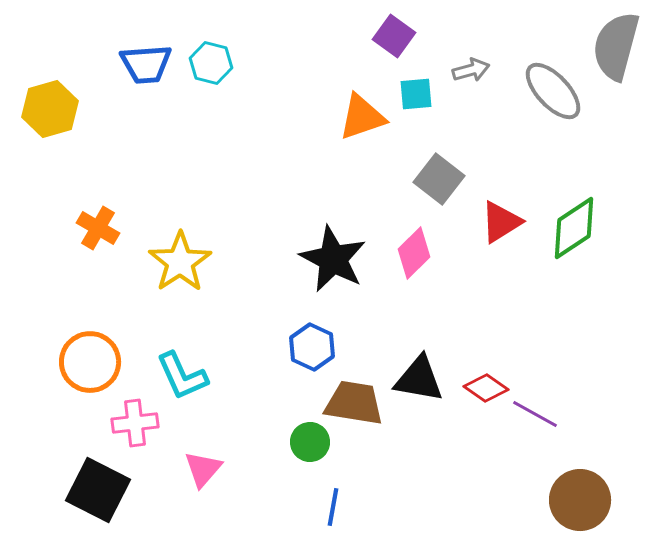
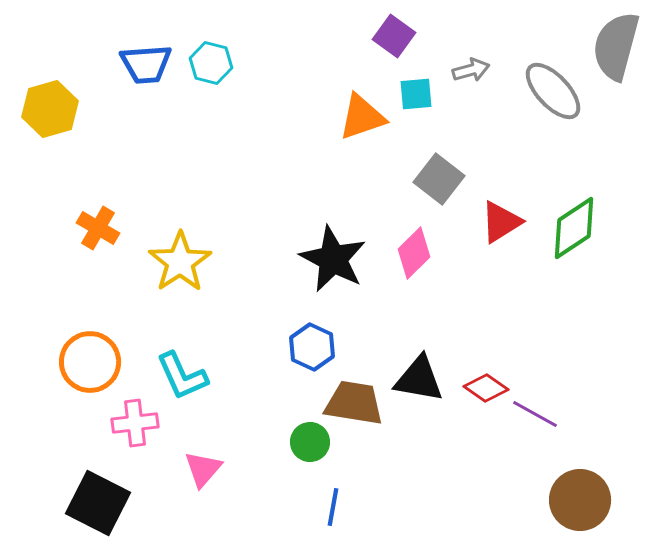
black square: moved 13 px down
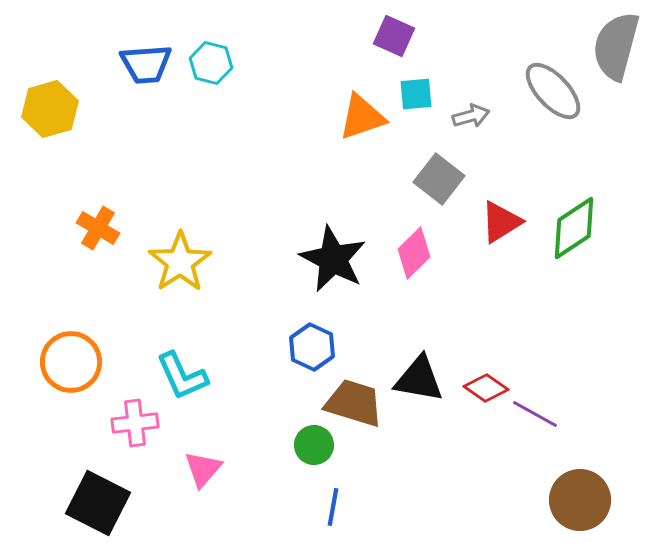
purple square: rotated 12 degrees counterclockwise
gray arrow: moved 46 px down
orange circle: moved 19 px left
brown trapezoid: rotated 8 degrees clockwise
green circle: moved 4 px right, 3 px down
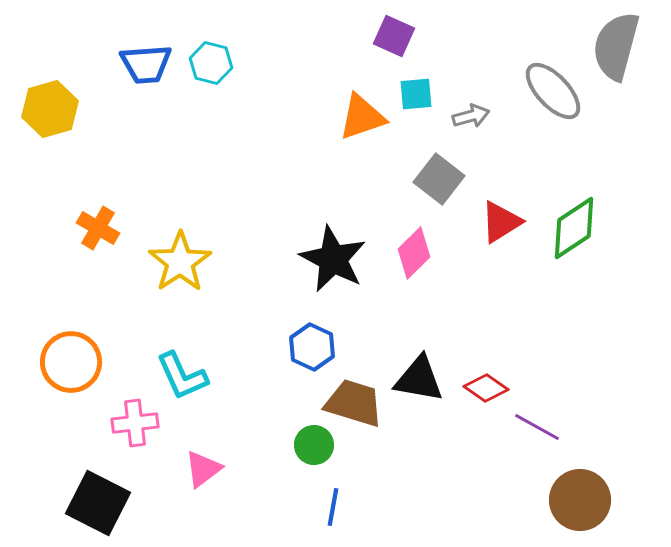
purple line: moved 2 px right, 13 px down
pink triangle: rotated 12 degrees clockwise
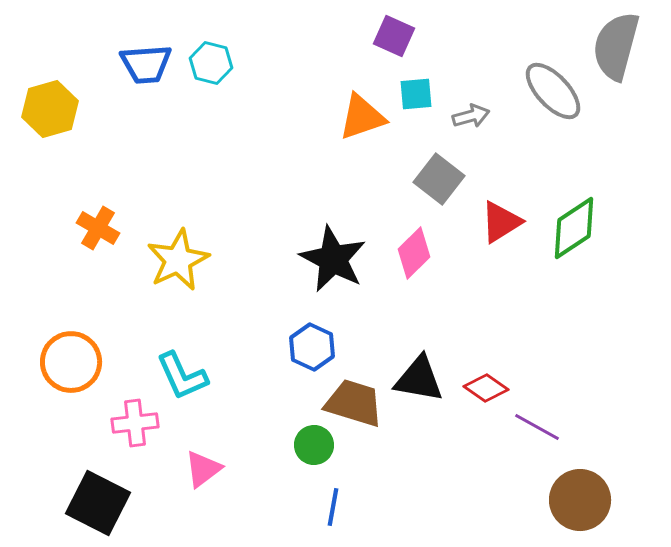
yellow star: moved 2 px left, 2 px up; rotated 8 degrees clockwise
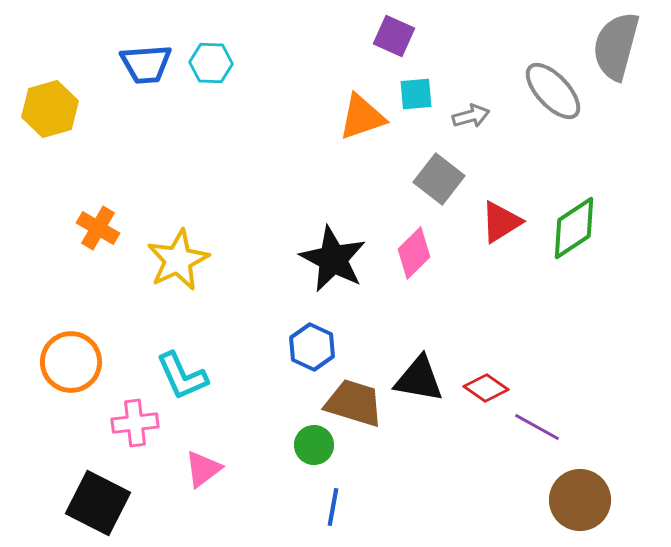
cyan hexagon: rotated 12 degrees counterclockwise
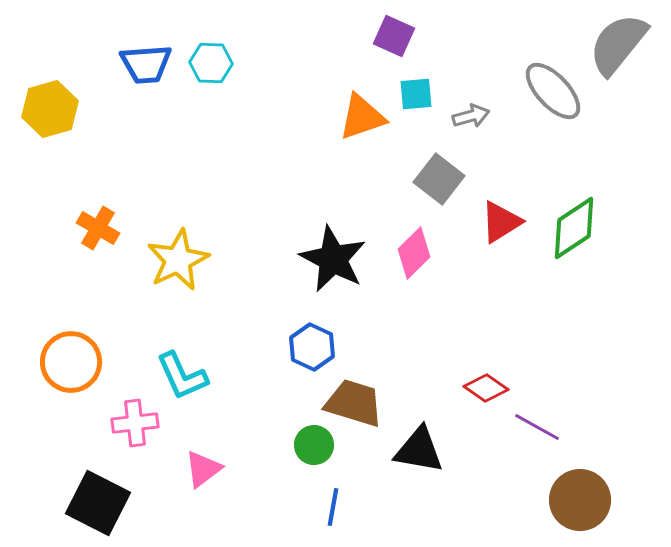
gray semicircle: moved 2 px right, 2 px up; rotated 24 degrees clockwise
black triangle: moved 71 px down
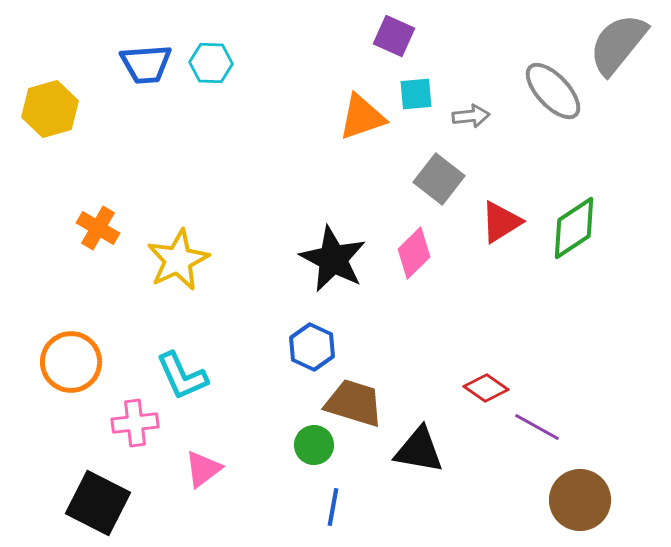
gray arrow: rotated 9 degrees clockwise
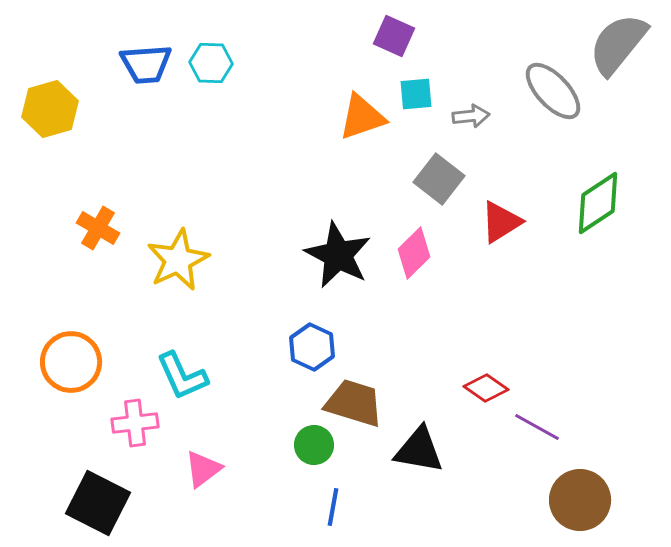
green diamond: moved 24 px right, 25 px up
black star: moved 5 px right, 4 px up
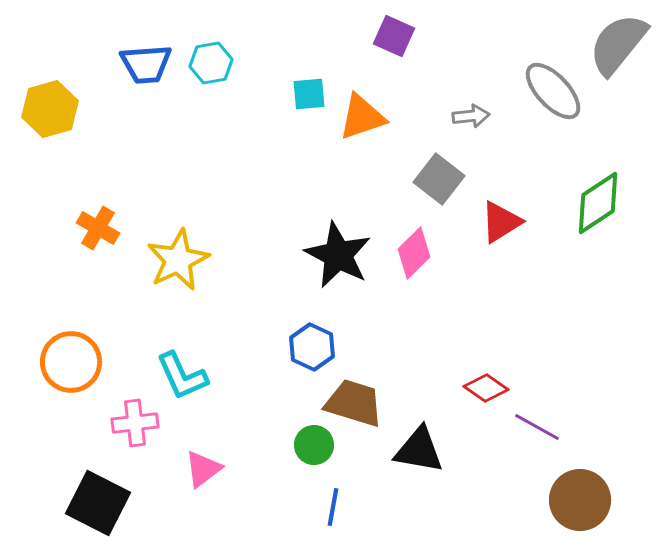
cyan hexagon: rotated 12 degrees counterclockwise
cyan square: moved 107 px left
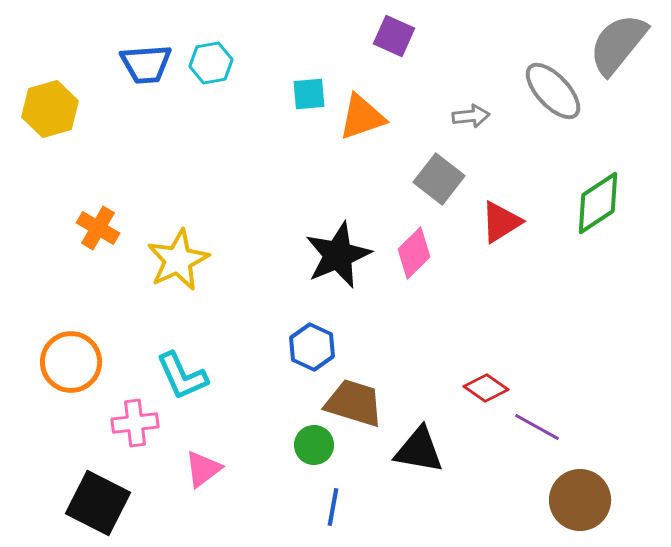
black star: rotated 22 degrees clockwise
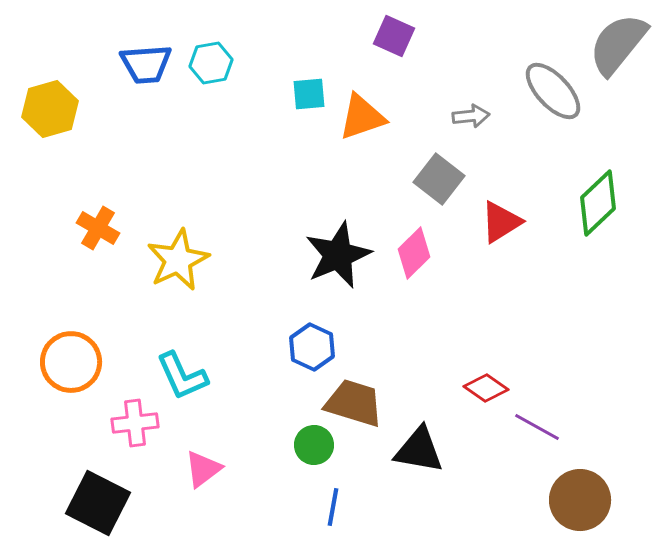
green diamond: rotated 10 degrees counterclockwise
